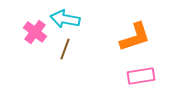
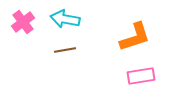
pink cross: moved 12 px left, 10 px up; rotated 15 degrees clockwise
brown line: moved 1 px down; rotated 60 degrees clockwise
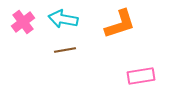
cyan arrow: moved 2 px left
orange L-shape: moved 15 px left, 13 px up
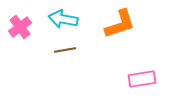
pink cross: moved 3 px left, 5 px down
pink rectangle: moved 1 px right, 3 px down
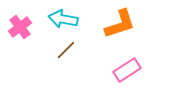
brown line: moved 1 px right; rotated 35 degrees counterclockwise
pink rectangle: moved 15 px left, 9 px up; rotated 24 degrees counterclockwise
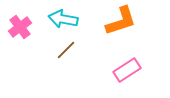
orange L-shape: moved 1 px right, 3 px up
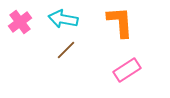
orange L-shape: moved 1 px left, 1 px down; rotated 76 degrees counterclockwise
pink cross: moved 5 px up
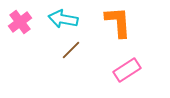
orange L-shape: moved 2 px left
brown line: moved 5 px right
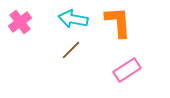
cyan arrow: moved 10 px right
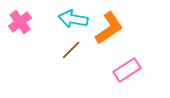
orange L-shape: moved 9 px left, 6 px down; rotated 60 degrees clockwise
